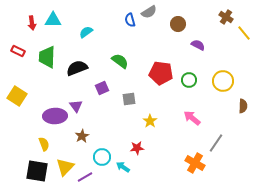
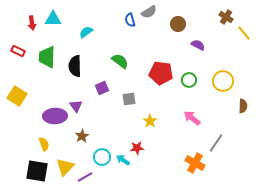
cyan triangle: moved 1 px up
black semicircle: moved 2 px left, 2 px up; rotated 70 degrees counterclockwise
cyan arrow: moved 7 px up
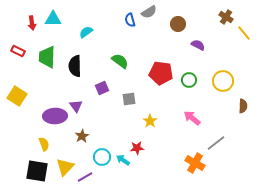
gray line: rotated 18 degrees clockwise
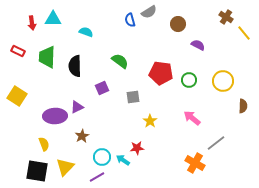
cyan semicircle: rotated 56 degrees clockwise
gray square: moved 4 px right, 2 px up
purple triangle: moved 1 px right, 1 px down; rotated 40 degrees clockwise
purple line: moved 12 px right
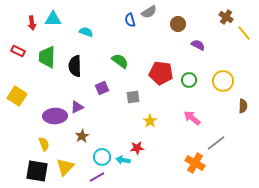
cyan arrow: rotated 24 degrees counterclockwise
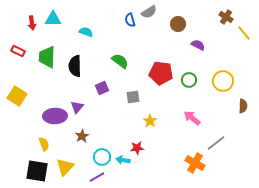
purple triangle: rotated 24 degrees counterclockwise
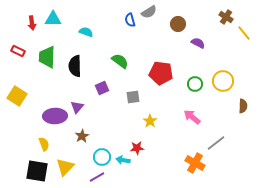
purple semicircle: moved 2 px up
green circle: moved 6 px right, 4 px down
pink arrow: moved 1 px up
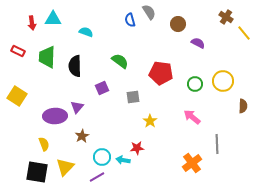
gray semicircle: rotated 91 degrees counterclockwise
gray line: moved 1 px right, 1 px down; rotated 54 degrees counterclockwise
orange cross: moved 3 px left; rotated 24 degrees clockwise
black square: moved 1 px down
